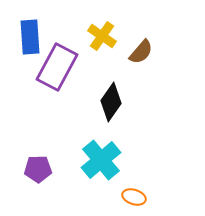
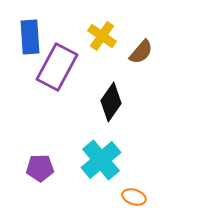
purple pentagon: moved 2 px right, 1 px up
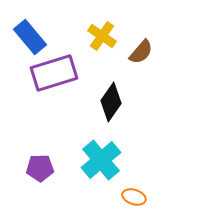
blue rectangle: rotated 36 degrees counterclockwise
purple rectangle: moved 3 px left, 6 px down; rotated 45 degrees clockwise
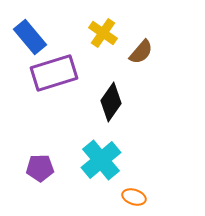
yellow cross: moved 1 px right, 3 px up
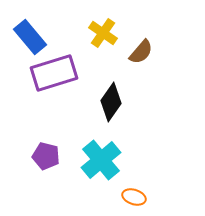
purple pentagon: moved 6 px right, 12 px up; rotated 16 degrees clockwise
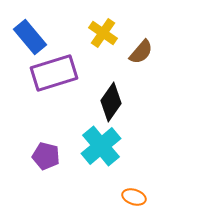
cyan cross: moved 14 px up
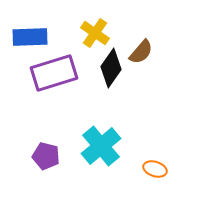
yellow cross: moved 8 px left
blue rectangle: rotated 52 degrees counterclockwise
black diamond: moved 34 px up
orange ellipse: moved 21 px right, 28 px up
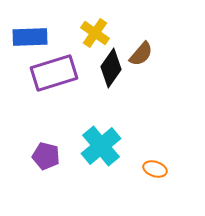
brown semicircle: moved 2 px down
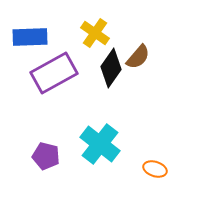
brown semicircle: moved 3 px left, 3 px down
purple rectangle: rotated 12 degrees counterclockwise
cyan cross: moved 1 px left, 2 px up; rotated 12 degrees counterclockwise
